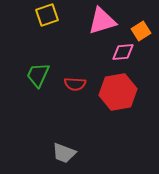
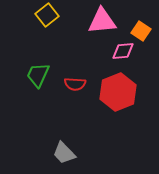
yellow square: rotated 20 degrees counterclockwise
pink triangle: rotated 12 degrees clockwise
orange square: rotated 24 degrees counterclockwise
pink diamond: moved 1 px up
red hexagon: rotated 12 degrees counterclockwise
gray trapezoid: rotated 25 degrees clockwise
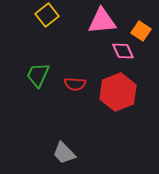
pink diamond: rotated 70 degrees clockwise
